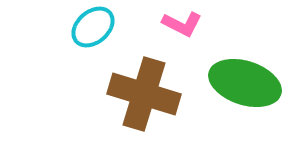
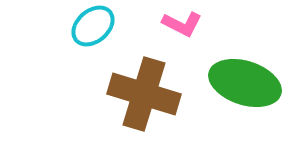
cyan ellipse: moved 1 px up
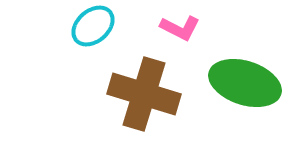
pink L-shape: moved 2 px left, 4 px down
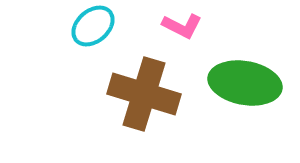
pink L-shape: moved 2 px right, 2 px up
green ellipse: rotated 8 degrees counterclockwise
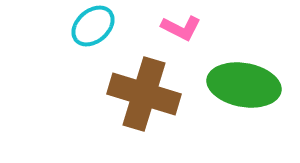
pink L-shape: moved 1 px left, 2 px down
green ellipse: moved 1 px left, 2 px down
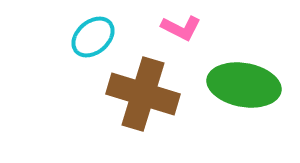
cyan ellipse: moved 11 px down
brown cross: moved 1 px left
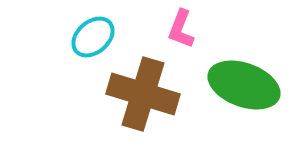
pink L-shape: moved 1 px down; rotated 84 degrees clockwise
green ellipse: rotated 10 degrees clockwise
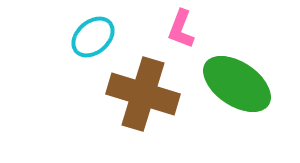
green ellipse: moved 7 px left, 1 px up; rotated 14 degrees clockwise
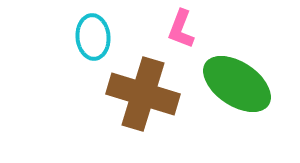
cyan ellipse: rotated 54 degrees counterclockwise
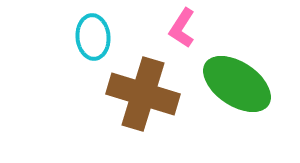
pink L-shape: moved 1 px right, 1 px up; rotated 12 degrees clockwise
